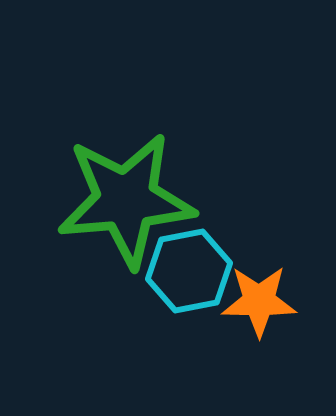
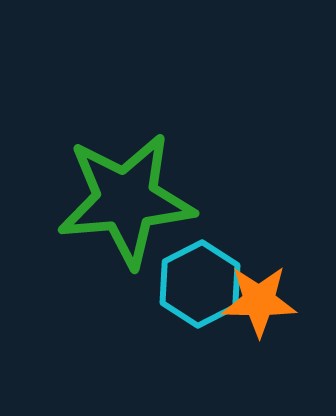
cyan hexagon: moved 11 px right, 13 px down; rotated 16 degrees counterclockwise
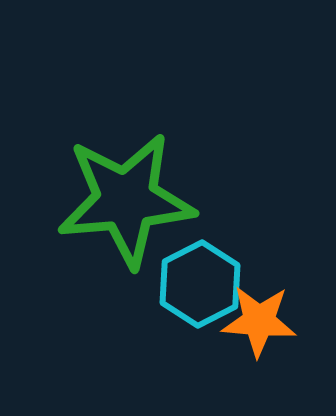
orange star: moved 20 px down; rotated 4 degrees clockwise
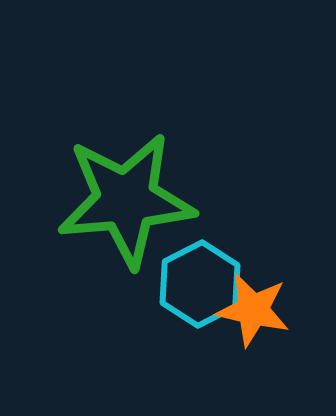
orange star: moved 6 px left, 11 px up; rotated 8 degrees clockwise
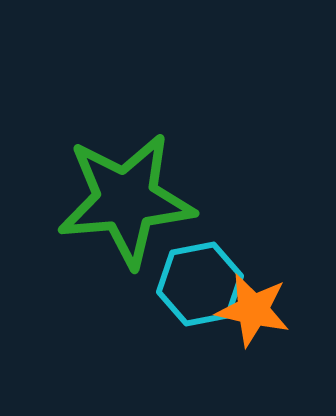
cyan hexagon: rotated 16 degrees clockwise
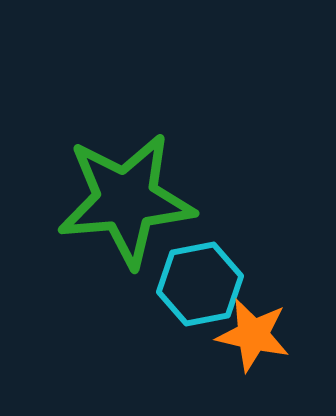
orange star: moved 25 px down
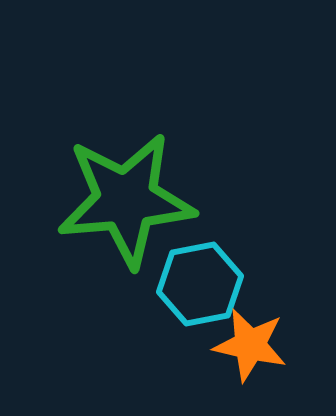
orange star: moved 3 px left, 10 px down
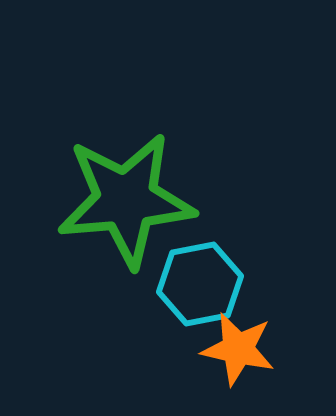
orange star: moved 12 px left, 4 px down
